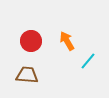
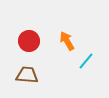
red circle: moved 2 px left
cyan line: moved 2 px left
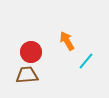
red circle: moved 2 px right, 11 px down
brown trapezoid: rotated 10 degrees counterclockwise
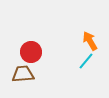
orange arrow: moved 23 px right
brown trapezoid: moved 4 px left, 1 px up
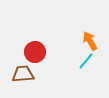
red circle: moved 4 px right
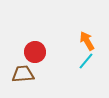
orange arrow: moved 3 px left
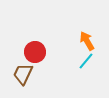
brown trapezoid: rotated 60 degrees counterclockwise
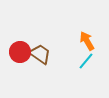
red circle: moved 15 px left
brown trapezoid: moved 17 px right, 20 px up; rotated 100 degrees clockwise
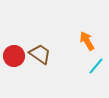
red circle: moved 6 px left, 4 px down
cyan line: moved 10 px right, 5 px down
